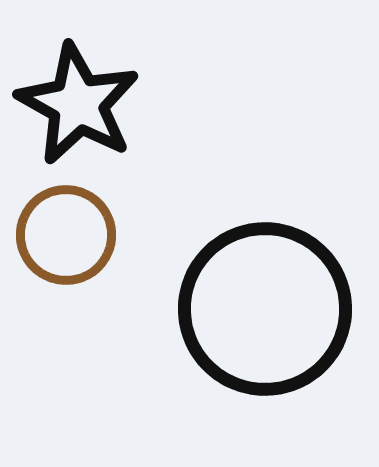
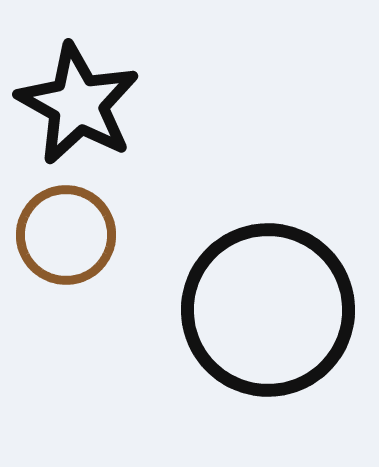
black circle: moved 3 px right, 1 px down
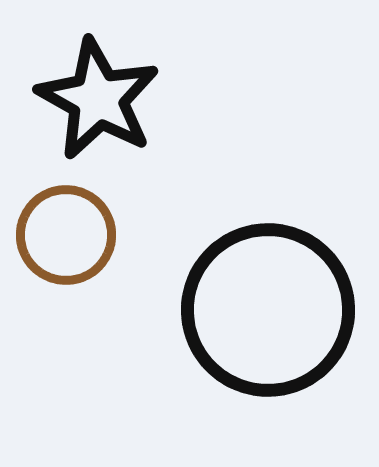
black star: moved 20 px right, 5 px up
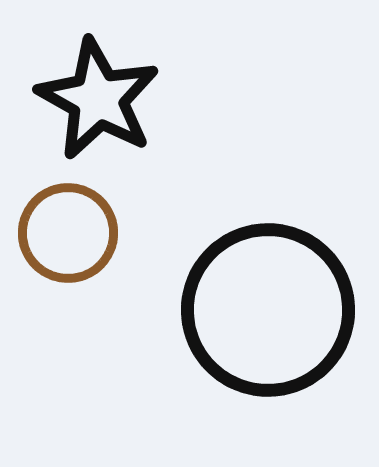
brown circle: moved 2 px right, 2 px up
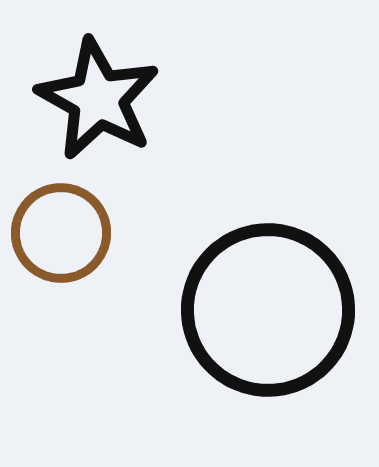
brown circle: moved 7 px left
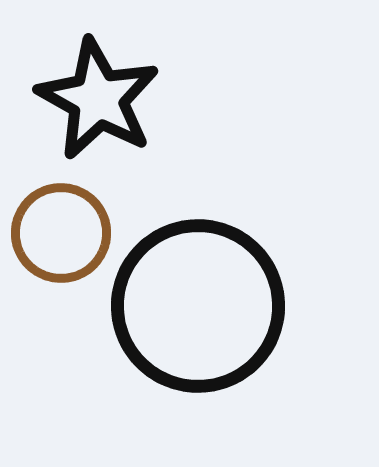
black circle: moved 70 px left, 4 px up
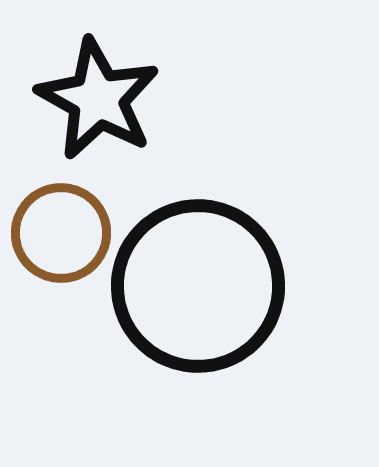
black circle: moved 20 px up
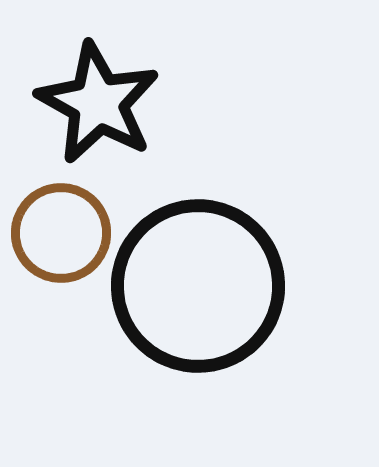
black star: moved 4 px down
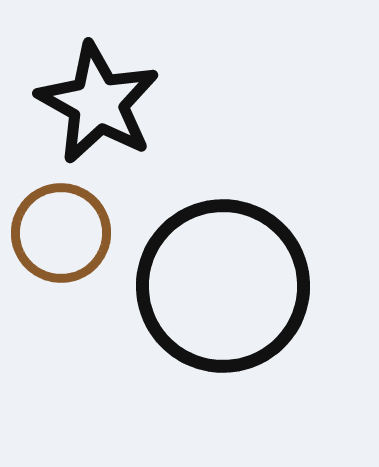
black circle: moved 25 px right
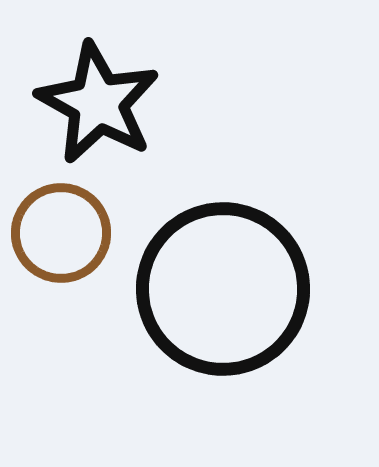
black circle: moved 3 px down
